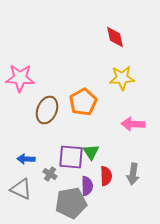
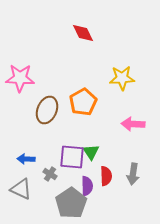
red diamond: moved 32 px left, 4 px up; rotated 15 degrees counterclockwise
purple square: moved 1 px right
gray pentagon: rotated 24 degrees counterclockwise
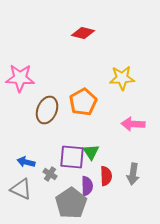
red diamond: rotated 50 degrees counterclockwise
blue arrow: moved 3 px down; rotated 12 degrees clockwise
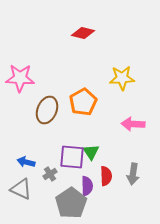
gray cross: rotated 24 degrees clockwise
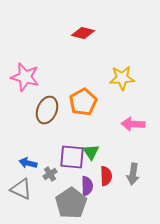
pink star: moved 5 px right, 1 px up; rotated 12 degrees clockwise
blue arrow: moved 2 px right, 1 px down
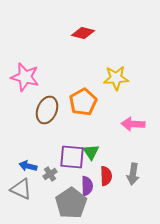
yellow star: moved 6 px left
blue arrow: moved 3 px down
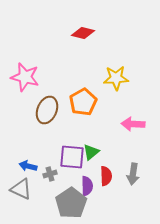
green triangle: rotated 24 degrees clockwise
gray cross: rotated 16 degrees clockwise
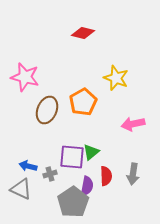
yellow star: rotated 25 degrees clockwise
pink arrow: rotated 15 degrees counterclockwise
purple semicircle: rotated 12 degrees clockwise
gray pentagon: moved 2 px right, 1 px up
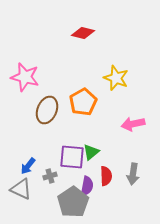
blue arrow: rotated 66 degrees counterclockwise
gray cross: moved 2 px down
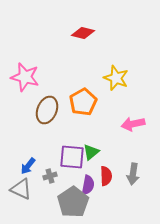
purple semicircle: moved 1 px right, 1 px up
